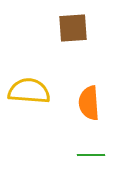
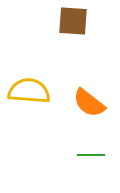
brown square: moved 7 px up; rotated 8 degrees clockwise
orange semicircle: rotated 48 degrees counterclockwise
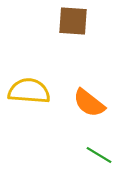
green line: moved 8 px right; rotated 32 degrees clockwise
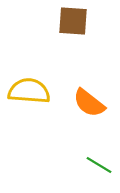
green line: moved 10 px down
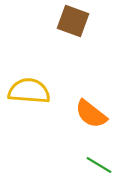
brown square: rotated 16 degrees clockwise
orange semicircle: moved 2 px right, 11 px down
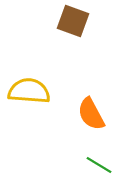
orange semicircle: rotated 24 degrees clockwise
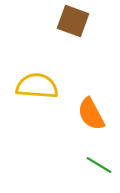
yellow semicircle: moved 8 px right, 5 px up
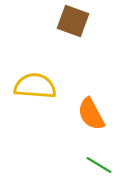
yellow semicircle: moved 2 px left
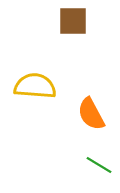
brown square: rotated 20 degrees counterclockwise
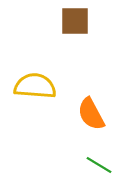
brown square: moved 2 px right
